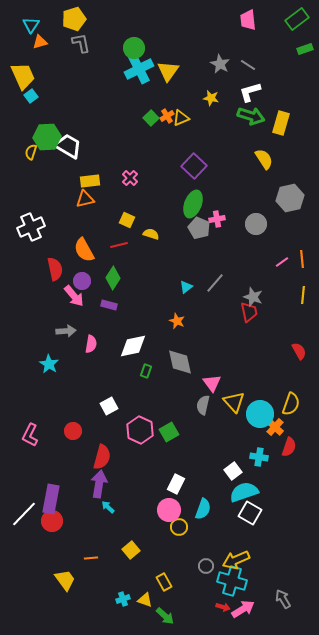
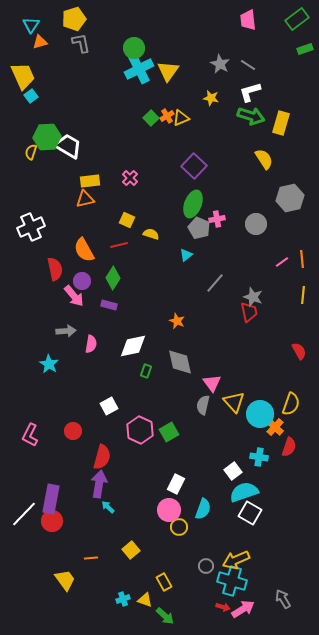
cyan triangle at (186, 287): moved 32 px up
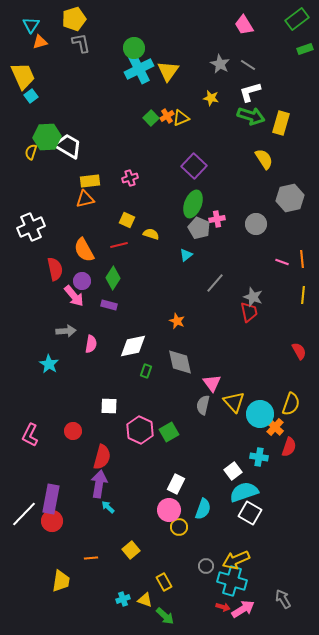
pink trapezoid at (248, 20): moved 4 px left, 5 px down; rotated 25 degrees counterclockwise
pink cross at (130, 178): rotated 28 degrees clockwise
pink line at (282, 262): rotated 56 degrees clockwise
white square at (109, 406): rotated 30 degrees clockwise
yellow trapezoid at (65, 580): moved 4 px left, 1 px down; rotated 45 degrees clockwise
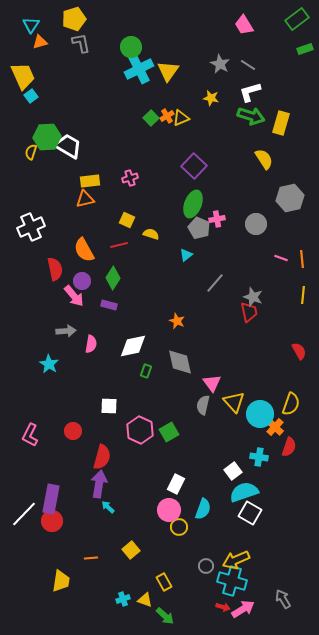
green circle at (134, 48): moved 3 px left, 1 px up
pink line at (282, 262): moved 1 px left, 4 px up
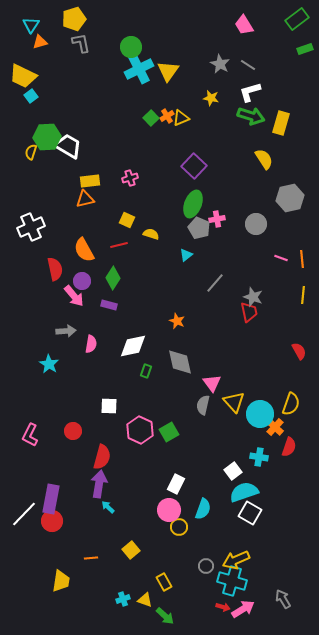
yellow trapezoid at (23, 76): rotated 140 degrees clockwise
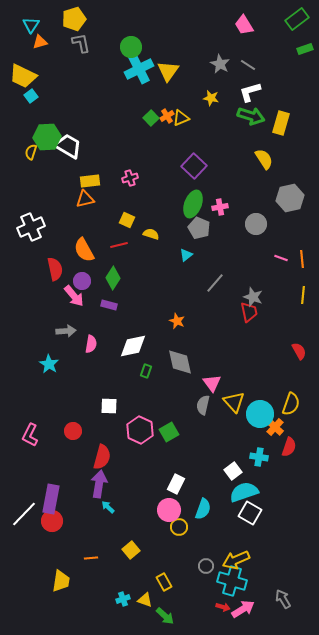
pink cross at (217, 219): moved 3 px right, 12 px up
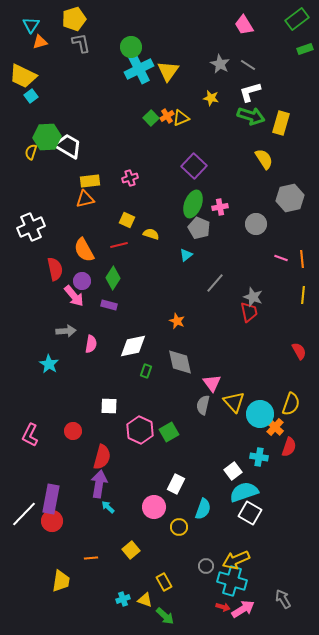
pink circle at (169, 510): moved 15 px left, 3 px up
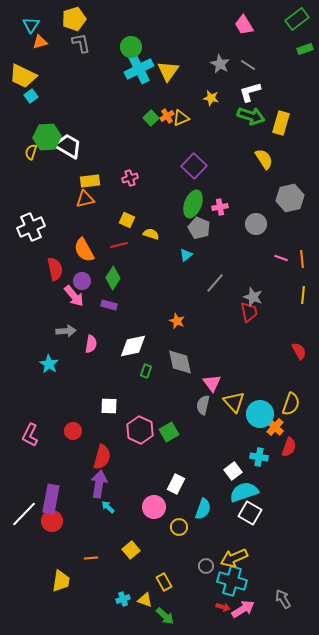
yellow arrow at (236, 560): moved 2 px left, 2 px up
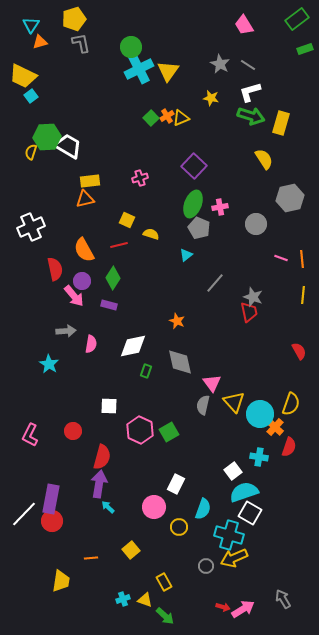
pink cross at (130, 178): moved 10 px right
cyan cross at (232, 581): moved 3 px left, 46 px up
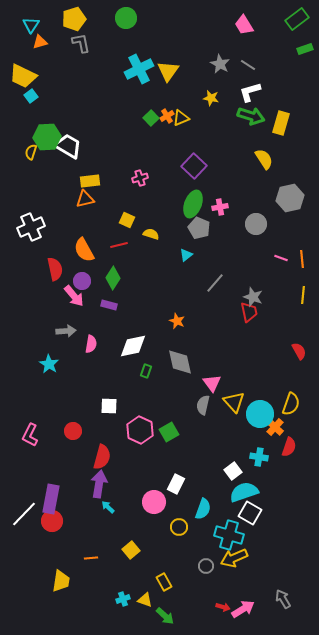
green circle at (131, 47): moved 5 px left, 29 px up
pink circle at (154, 507): moved 5 px up
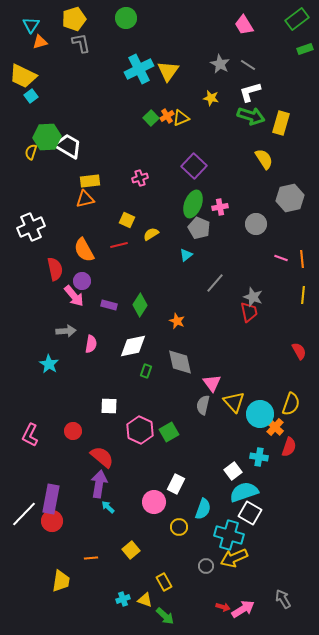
yellow semicircle at (151, 234): rotated 49 degrees counterclockwise
green diamond at (113, 278): moved 27 px right, 27 px down
red semicircle at (102, 457): rotated 65 degrees counterclockwise
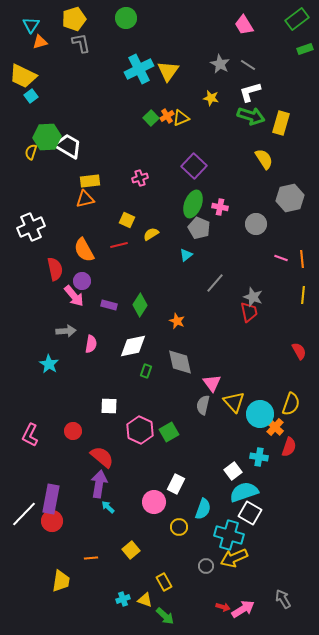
pink cross at (220, 207): rotated 21 degrees clockwise
